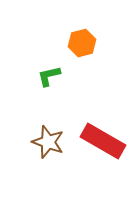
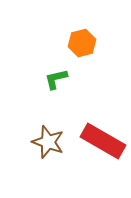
green L-shape: moved 7 px right, 3 px down
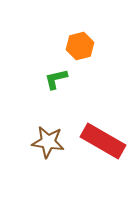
orange hexagon: moved 2 px left, 3 px down
brown star: rotated 12 degrees counterclockwise
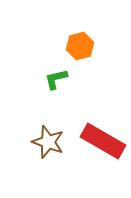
brown star: rotated 12 degrees clockwise
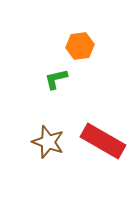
orange hexagon: rotated 8 degrees clockwise
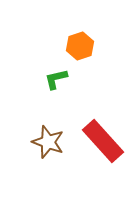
orange hexagon: rotated 12 degrees counterclockwise
red rectangle: rotated 18 degrees clockwise
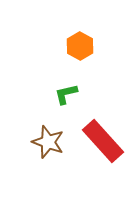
orange hexagon: rotated 12 degrees counterclockwise
green L-shape: moved 10 px right, 15 px down
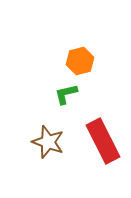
orange hexagon: moved 15 px down; rotated 16 degrees clockwise
red rectangle: rotated 15 degrees clockwise
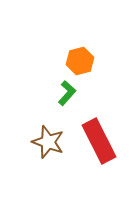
green L-shape: moved 1 px right, 1 px up; rotated 145 degrees clockwise
red rectangle: moved 4 px left
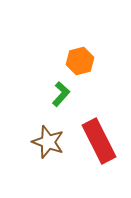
green L-shape: moved 6 px left, 1 px down
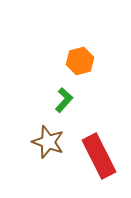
green L-shape: moved 3 px right, 6 px down
red rectangle: moved 15 px down
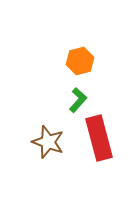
green L-shape: moved 14 px right
red rectangle: moved 18 px up; rotated 12 degrees clockwise
